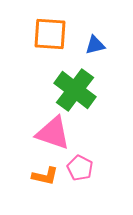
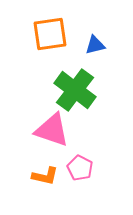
orange square: rotated 12 degrees counterclockwise
pink triangle: moved 1 px left, 3 px up
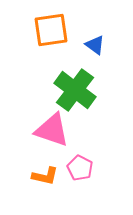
orange square: moved 1 px right, 4 px up
blue triangle: rotated 50 degrees clockwise
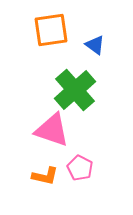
green cross: rotated 12 degrees clockwise
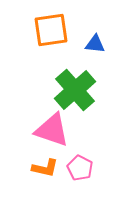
blue triangle: moved 1 px up; rotated 30 degrees counterclockwise
orange L-shape: moved 8 px up
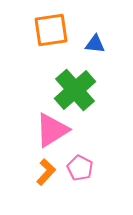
pink triangle: rotated 51 degrees counterclockwise
orange L-shape: moved 1 px right, 4 px down; rotated 60 degrees counterclockwise
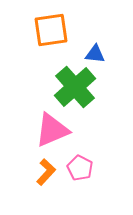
blue triangle: moved 10 px down
green cross: moved 3 px up
pink triangle: rotated 9 degrees clockwise
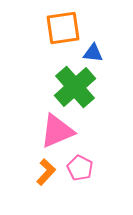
orange square: moved 12 px right, 2 px up
blue triangle: moved 2 px left, 1 px up
pink triangle: moved 5 px right, 1 px down
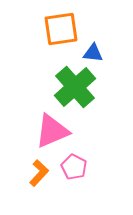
orange square: moved 2 px left, 1 px down
pink triangle: moved 5 px left
pink pentagon: moved 6 px left, 1 px up
orange L-shape: moved 7 px left, 1 px down
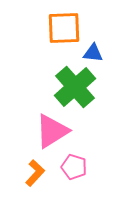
orange square: moved 3 px right, 1 px up; rotated 6 degrees clockwise
pink triangle: rotated 9 degrees counterclockwise
pink pentagon: rotated 10 degrees counterclockwise
orange L-shape: moved 4 px left
